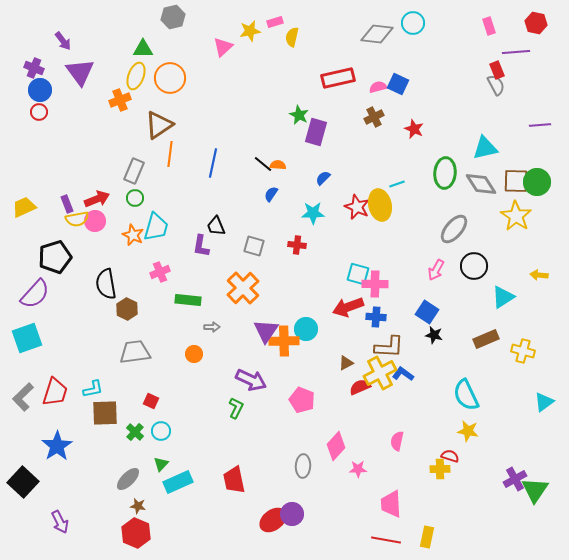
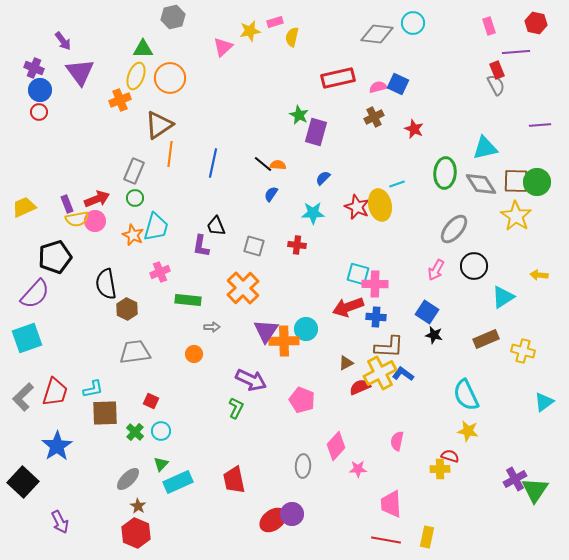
brown star at (138, 506): rotated 21 degrees clockwise
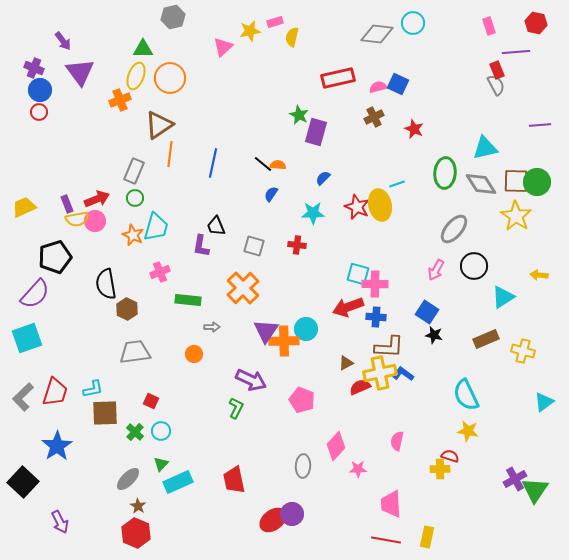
yellow cross at (380, 373): rotated 16 degrees clockwise
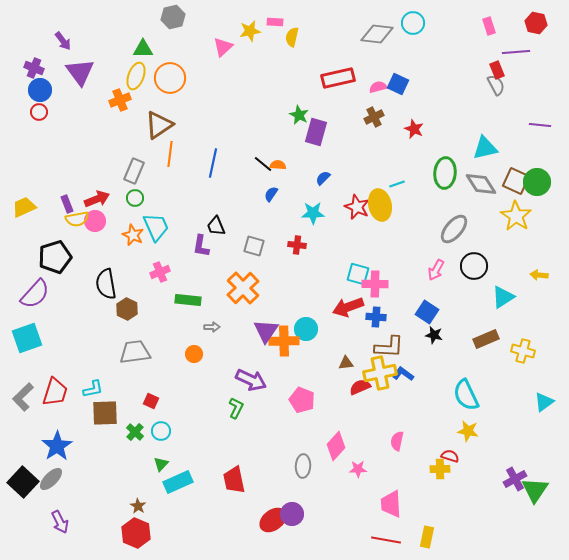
pink rectangle at (275, 22): rotated 21 degrees clockwise
purple line at (540, 125): rotated 10 degrees clockwise
brown square at (516, 181): rotated 24 degrees clockwise
cyan trapezoid at (156, 227): rotated 40 degrees counterclockwise
brown triangle at (346, 363): rotated 21 degrees clockwise
gray ellipse at (128, 479): moved 77 px left
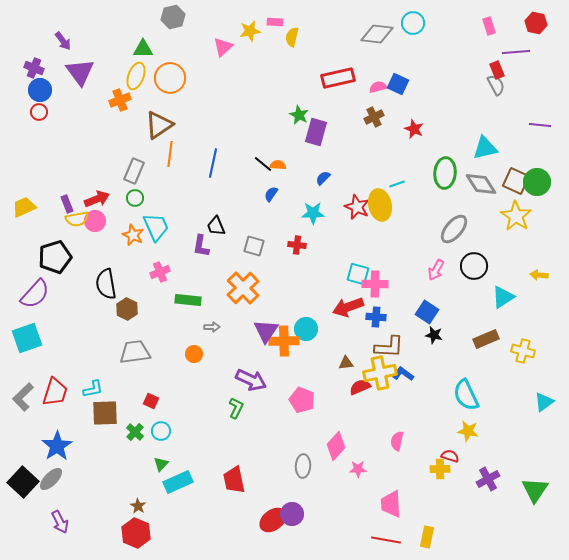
purple cross at (515, 479): moved 27 px left
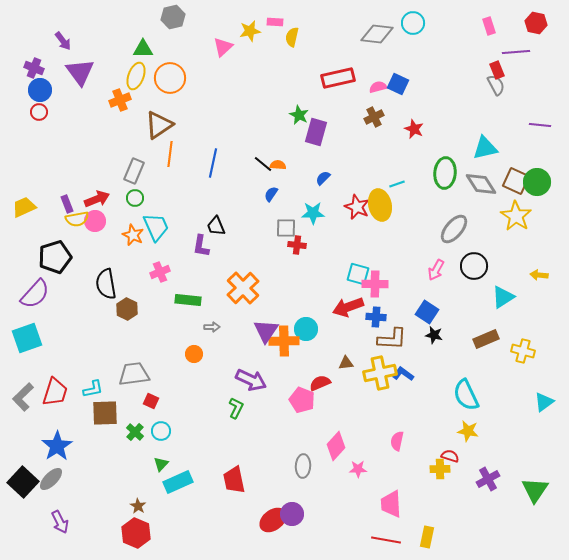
gray square at (254, 246): moved 32 px right, 18 px up; rotated 15 degrees counterclockwise
brown L-shape at (389, 347): moved 3 px right, 8 px up
gray trapezoid at (135, 352): moved 1 px left, 22 px down
red semicircle at (360, 387): moved 40 px left, 4 px up
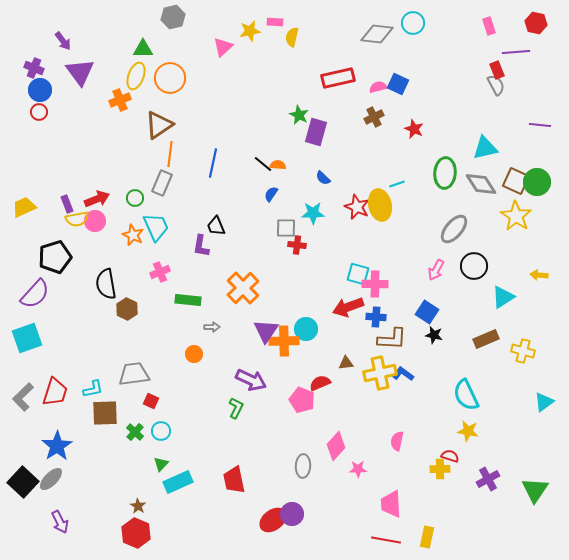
gray rectangle at (134, 171): moved 28 px right, 12 px down
blue semicircle at (323, 178): rotated 91 degrees counterclockwise
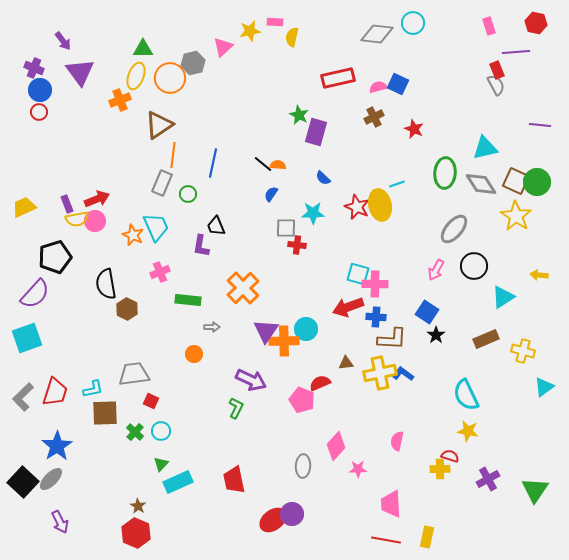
gray hexagon at (173, 17): moved 20 px right, 46 px down
orange line at (170, 154): moved 3 px right, 1 px down
green circle at (135, 198): moved 53 px right, 4 px up
black star at (434, 335): moved 2 px right; rotated 24 degrees clockwise
cyan triangle at (544, 402): moved 15 px up
